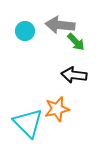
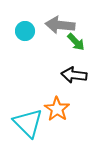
orange star: rotated 25 degrees counterclockwise
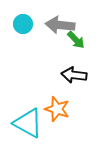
cyan circle: moved 2 px left, 7 px up
green arrow: moved 2 px up
orange star: rotated 15 degrees counterclockwise
cyan triangle: rotated 16 degrees counterclockwise
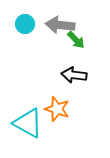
cyan circle: moved 2 px right
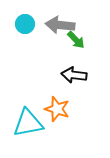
cyan triangle: rotated 40 degrees counterclockwise
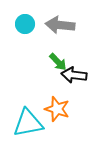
green arrow: moved 18 px left, 22 px down
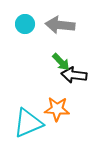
green arrow: moved 3 px right
orange star: rotated 15 degrees counterclockwise
cyan triangle: rotated 12 degrees counterclockwise
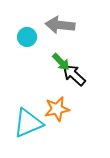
cyan circle: moved 2 px right, 13 px down
black arrow: rotated 35 degrees clockwise
orange star: rotated 15 degrees counterclockwise
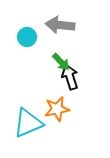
black arrow: moved 4 px left, 2 px down; rotated 30 degrees clockwise
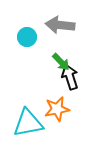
cyan triangle: rotated 12 degrees clockwise
